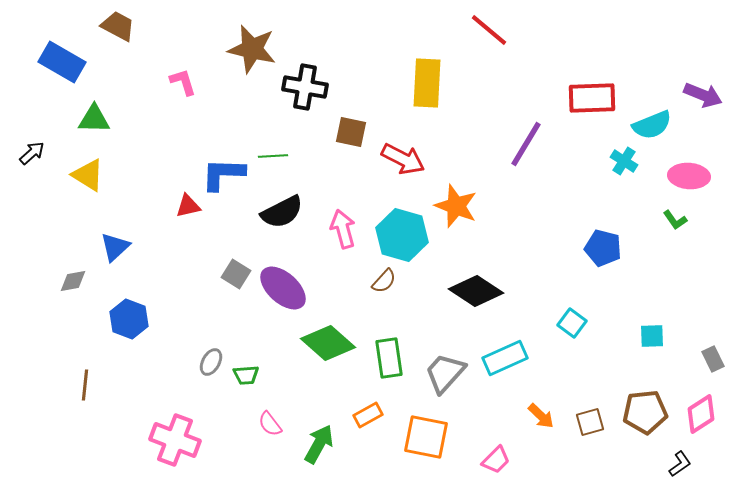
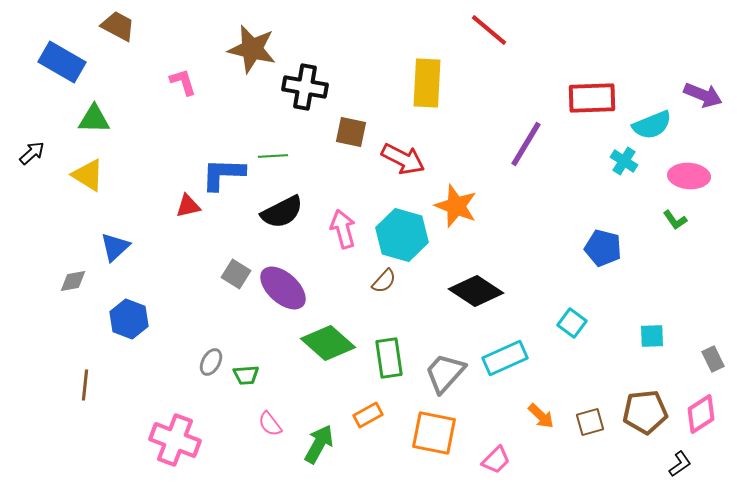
orange square at (426, 437): moved 8 px right, 4 px up
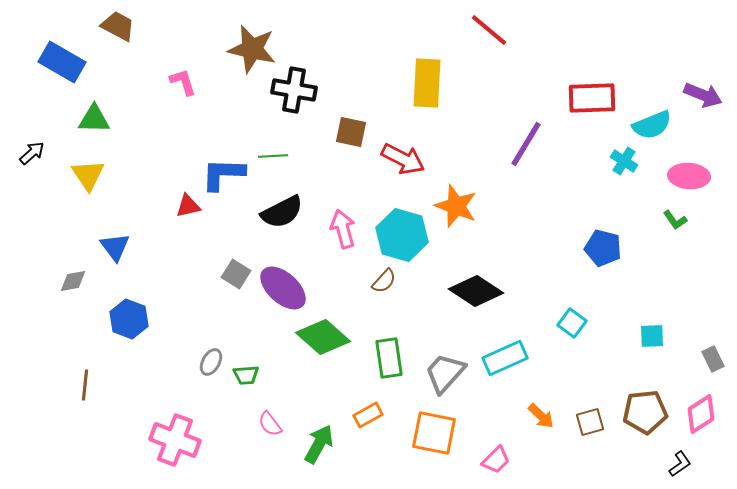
black cross at (305, 87): moved 11 px left, 3 px down
yellow triangle at (88, 175): rotated 24 degrees clockwise
blue triangle at (115, 247): rotated 24 degrees counterclockwise
green diamond at (328, 343): moved 5 px left, 6 px up
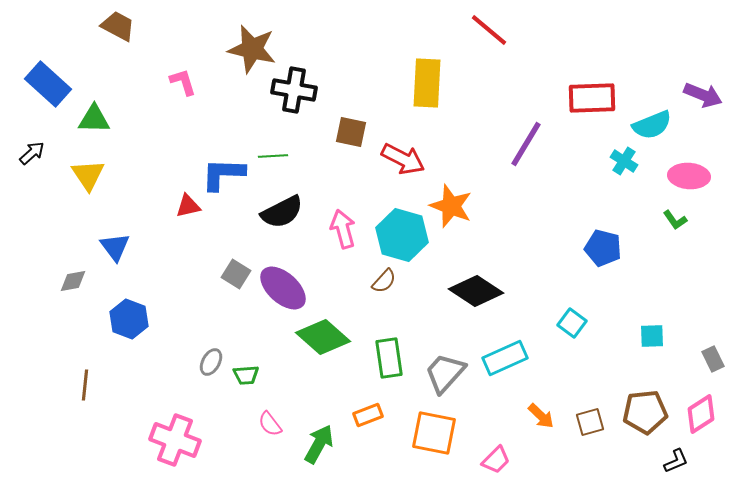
blue rectangle at (62, 62): moved 14 px left, 22 px down; rotated 12 degrees clockwise
orange star at (456, 206): moved 5 px left
orange rectangle at (368, 415): rotated 8 degrees clockwise
black L-shape at (680, 464): moved 4 px left, 3 px up; rotated 12 degrees clockwise
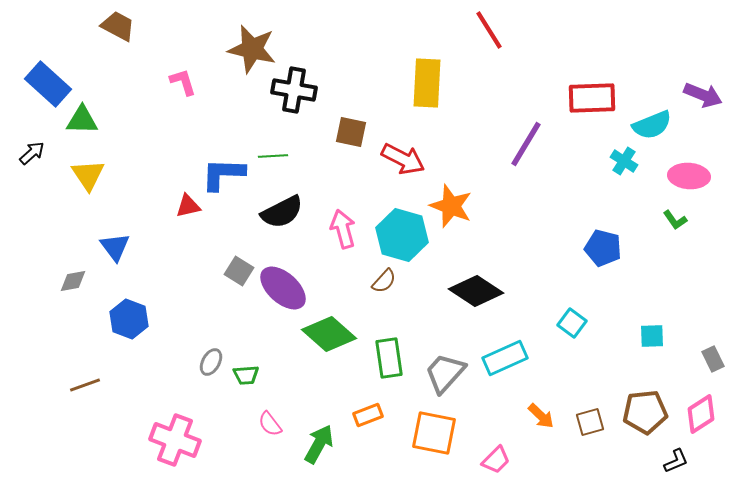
red line at (489, 30): rotated 18 degrees clockwise
green triangle at (94, 119): moved 12 px left, 1 px down
gray square at (236, 274): moved 3 px right, 3 px up
green diamond at (323, 337): moved 6 px right, 3 px up
brown line at (85, 385): rotated 64 degrees clockwise
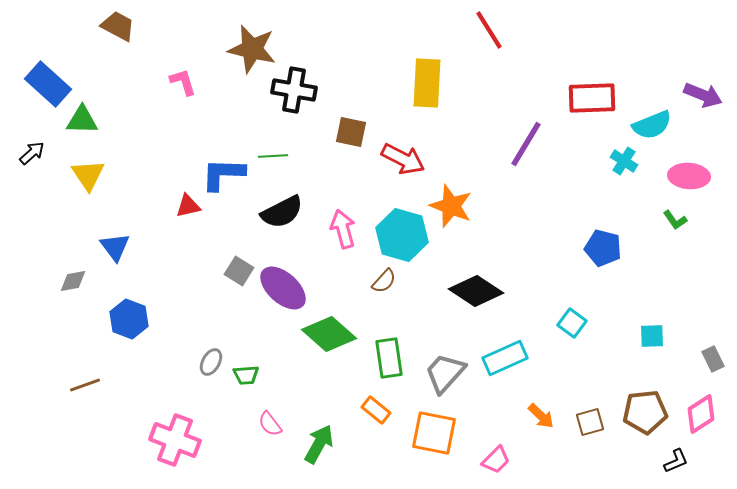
orange rectangle at (368, 415): moved 8 px right, 5 px up; rotated 60 degrees clockwise
